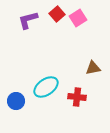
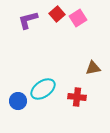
cyan ellipse: moved 3 px left, 2 px down
blue circle: moved 2 px right
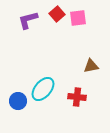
pink square: rotated 24 degrees clockwise
brown triangle: moved 2 px left, 2 px up
cyan ellipse: rotated 15 degrees counterclockwise
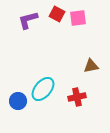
red square: rotated 21 degrees counterclockwise
red cross: rotated 18 degrees counterclockwise
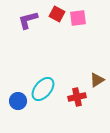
brown triangle: moved 6 px right, 14 px down; rotated 21 degrees counterclockwise
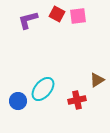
pink square: moved 2 px up
red cross: moved 3 px down
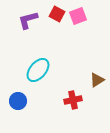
pink square: rotated 12 degrees counterclockwise
cyan ellipse: moved 5 px left, 19 px up
red cross: moved 4 px left
